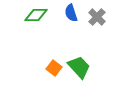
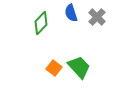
green diamond: moved 5 px right, 8 px down; rotated 45 degrees counterclockwise
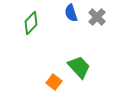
green diamond: moved 10 px left
orange square: moved 14 px down
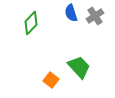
gray cross: moved 2 px left, 1 px up; rotated 12 degrees clockwise
orange square: moved 3 px left, 2 px up
